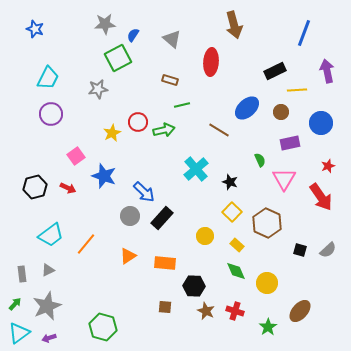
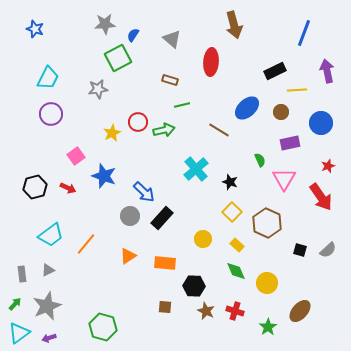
yellow circle at (205, 236): moved 2 px left, 3 px down
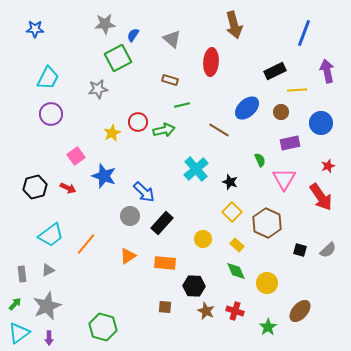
blue star at (35, 29): rotated 18 degrees counterclockwise
black rectangle at (162, 218): moved 5 px down
purple arrow at (49, 338): rotated 72 degrees counterclockwise
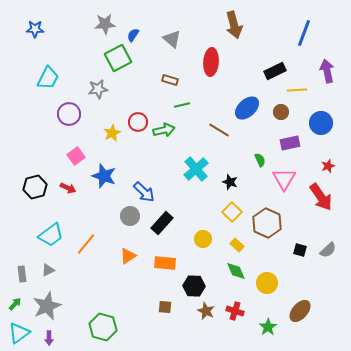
purple circle at (51, 114): moved 18 px right
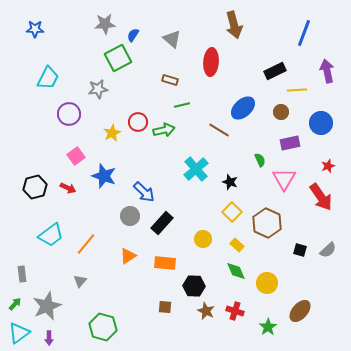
blue ellipse at (247, 108): moved 4 px left
gray triangle at (48, 270): moved 32 px right, 11 px down; rotated 24 degrees counterclockwise
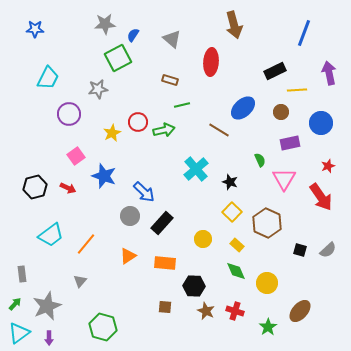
purple arrow at (327, 71): moved 2 px right, 2 px down
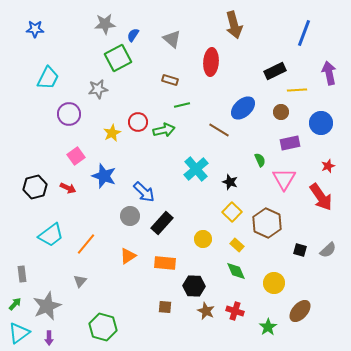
yellow circle at (267, 283): moved 7 px right
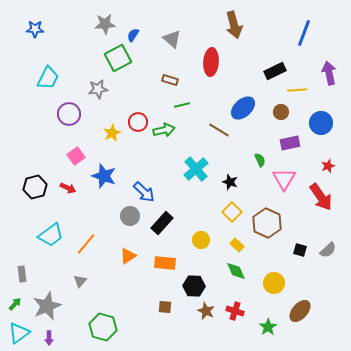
yellow circle at (203, 239): moved 2 px left, 1 px down
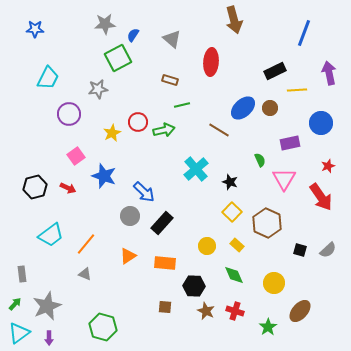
brown arrow at (234, 25): moved 5 px up
brown circle at (281, 112): moved 11 px left, 4 px up
yellow circle at (201, 240): moved 6 px right, 6 px down
green diamond at (236, 271): moved 2 px left, 4 px down
gray triangle at (80, 281): moved 5 px right, 7 px up; rotated 48 degrees counterclockwise
